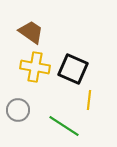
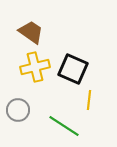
yellow cross: rotated 24 degrees counterclockwise
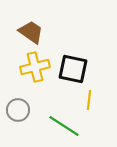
black square: rotated 12 degrees counterclockwise
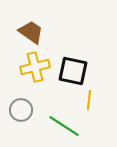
black square: moved 2 px down
gray circle: moved 3 px right
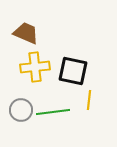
brown trapezoid: moved 5 px left, 1 px down; rotated 12 degrees counterclockwise
yellow cross: rotated 8 degrees clockwise
green line: moved 11 px left, 14 px up; rotated 40 degrees counterclockwise
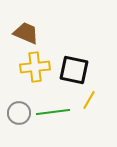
black square: moved 1 px right, 1 px up
yellow line: rotated 24 degrees clockwise
gray circle: moved 2 px left, 3 px down
